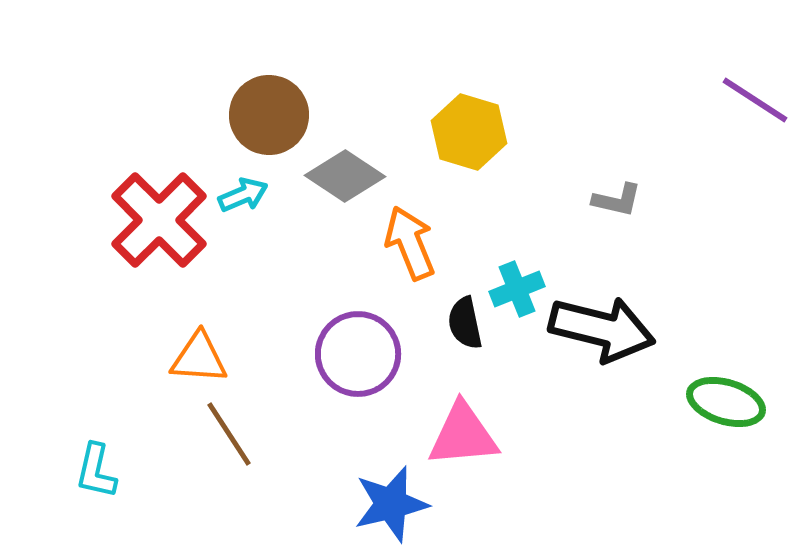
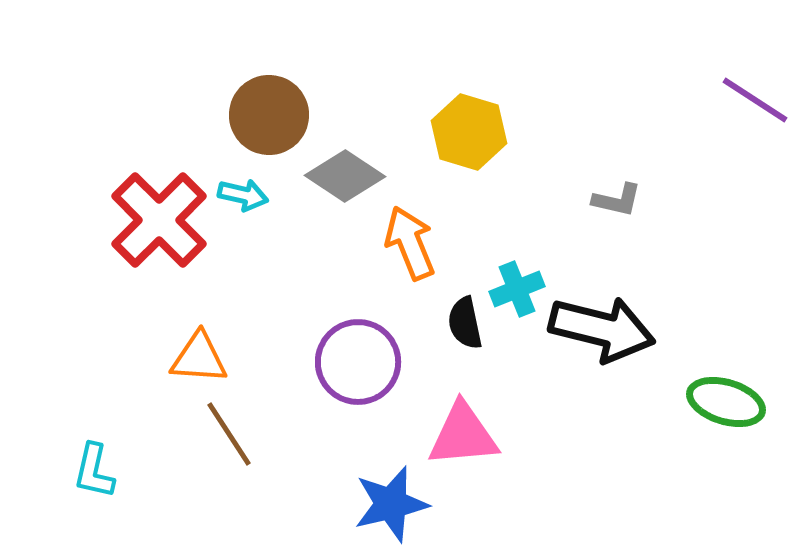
cyan arrow: rotated 36 degrees clockwise
purple circle: moved 8 px down
cyan L-shape: moved 2 px left
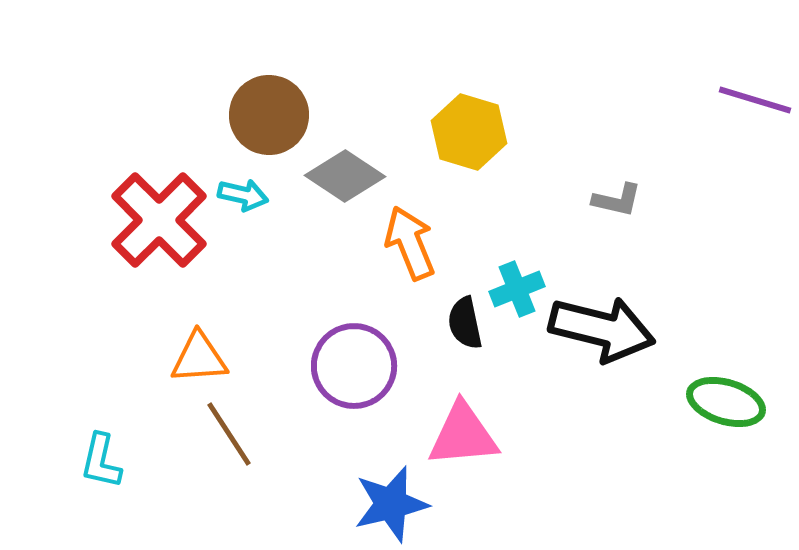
purple line: rotated 16 degrees counterclockwise
orange triangle: rotated 8 degrees counterclockwise
purple circle: moved 4 px left, 4 px down
cyan L-shape: moved 7 px right, 10 px up
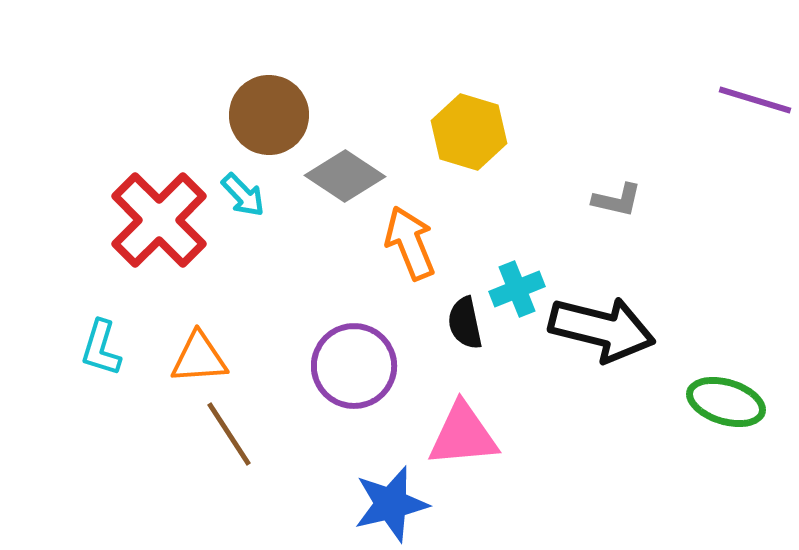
cyan arrow: rotated 33 degrees clockwise
cyan L-shape: moved 113 px up; rotated 4 degrees clockwise
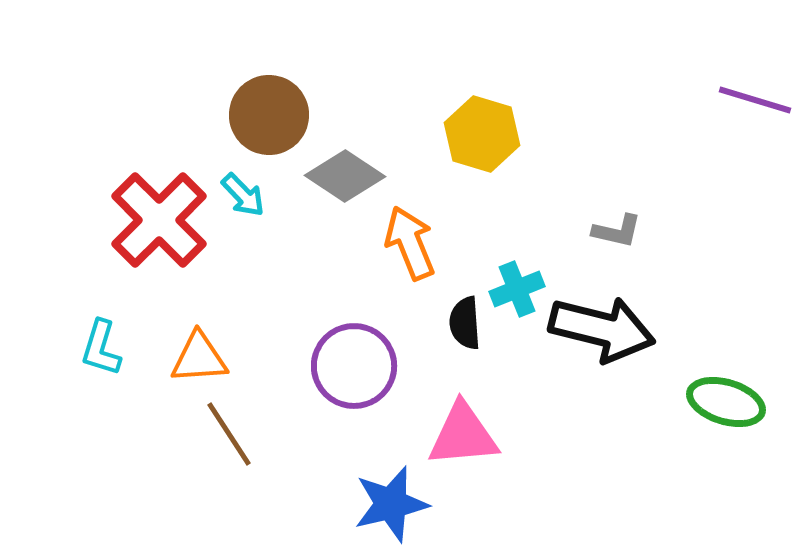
yellow hexagon: moved 13 px right, 2 px down
gray L-shape: moved 31 px down
black semicircle: rotated 8 degrees clockwise
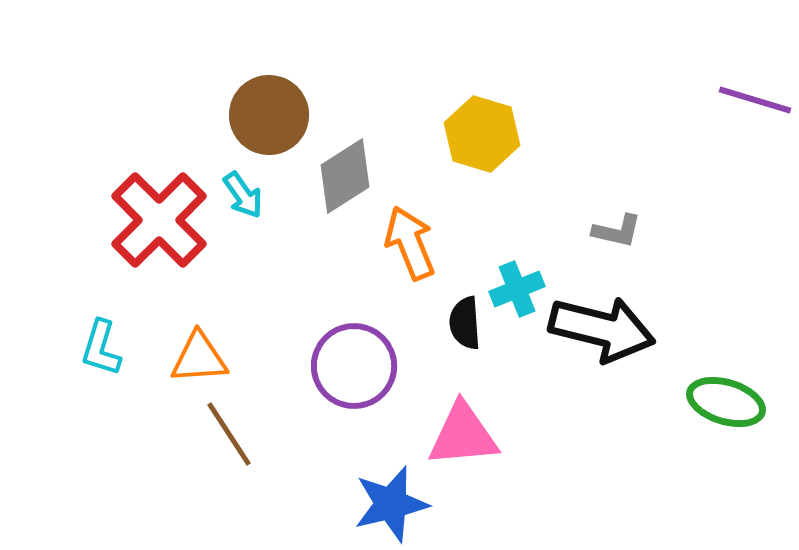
gray diamond: rotated 66 degrees counterclockwise
cyan arrow: rotated 9 degrees clockwise
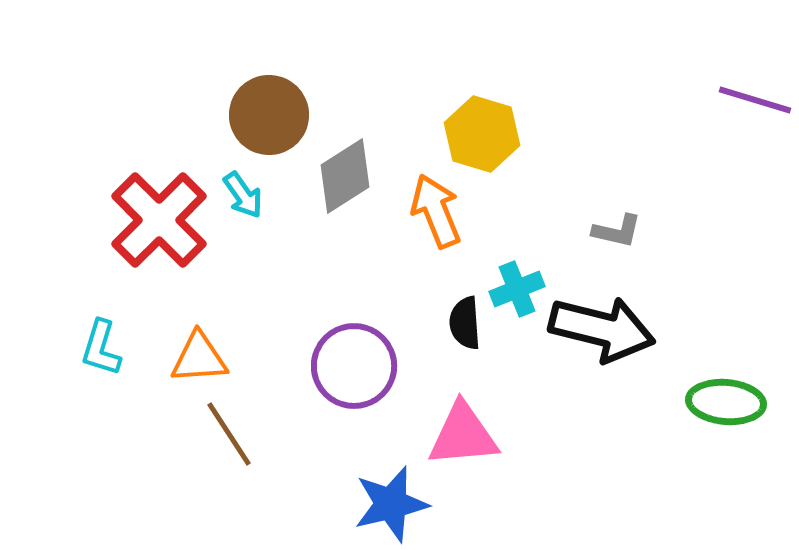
orange arrow: moved 26 px right, 32 px up
green ellipse: rotated 12 degrees counterclockwise
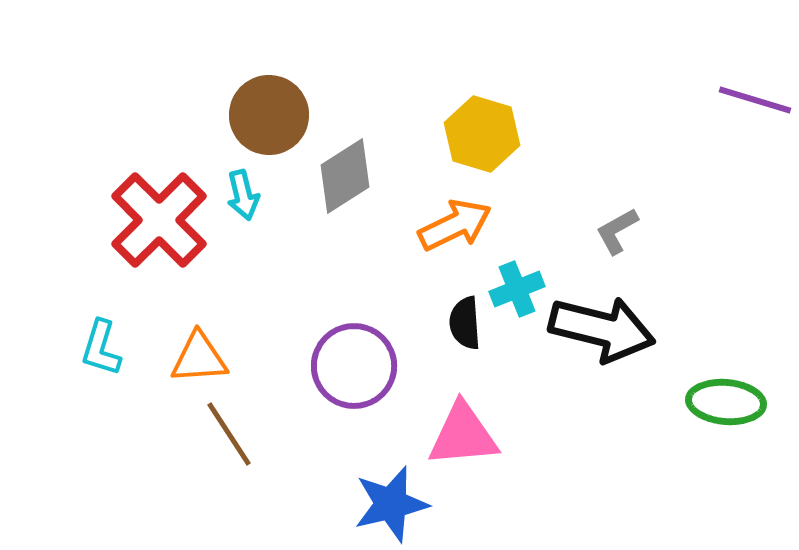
cyan arrow: rotated 21 degrees clockwise
orange arrow: moved 19 px right, 14 px down; rotated 86 degrees clockwise
gray L-shape: rotated 138 degrees clockwise
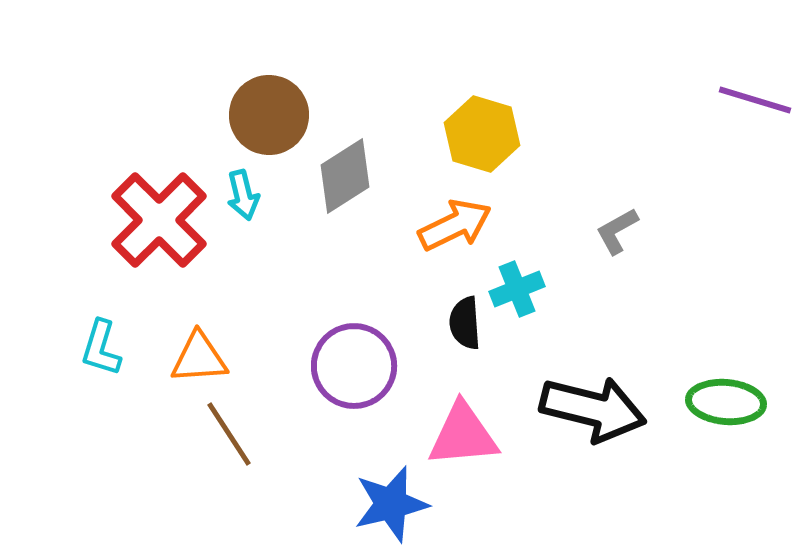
black arrow: moved 9 px left, 80 px down
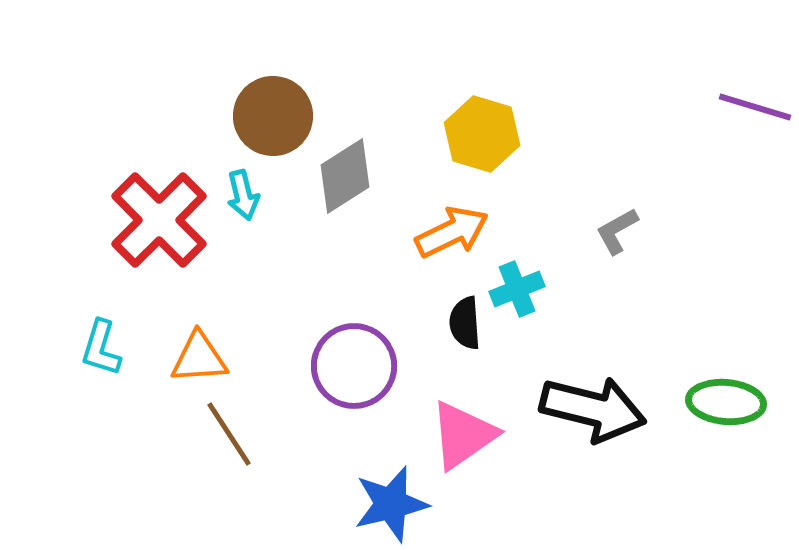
purple line: moved 7 px down
brown circle: moved 4 px right, 1 px down
orange arrow: moved 3 px left, 7 px down
pink triangle: rotated 30 degrees counterclockwise
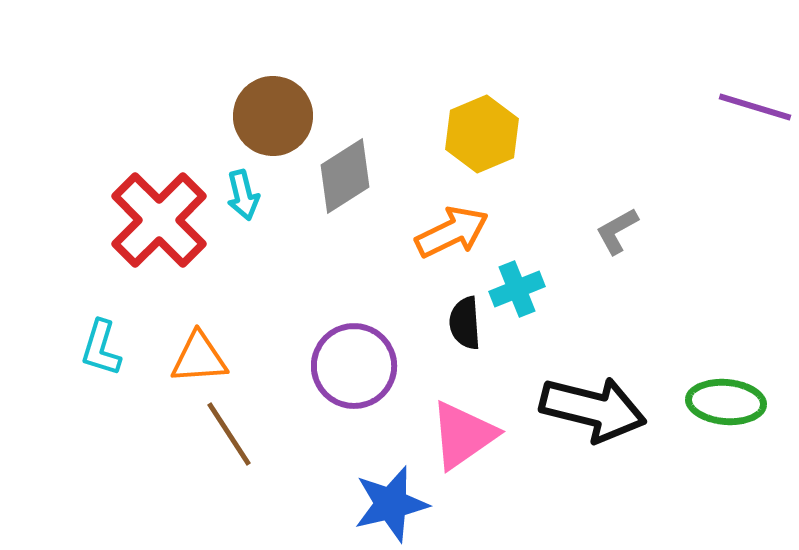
yellow hexagon: rotated 20 degrees clockwise
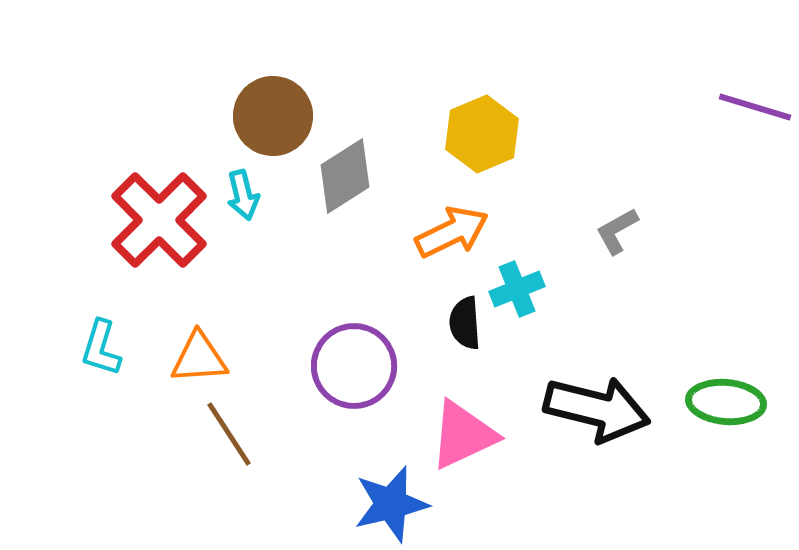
black arrow: moved 4 px right
pink triangle: rotated 10 degrees clockwise
